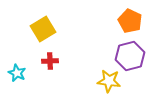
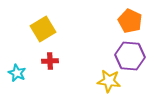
purple hexagon: rotated 20 degrees clockwise
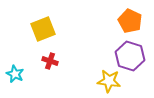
yellow square: rotated 10 degrees clockwise
purple hexagon: rotated 12 degrees clockwise
red cross: rotated 21 degrees clockwise
cyan star: moved 2 px left, 1 px down
